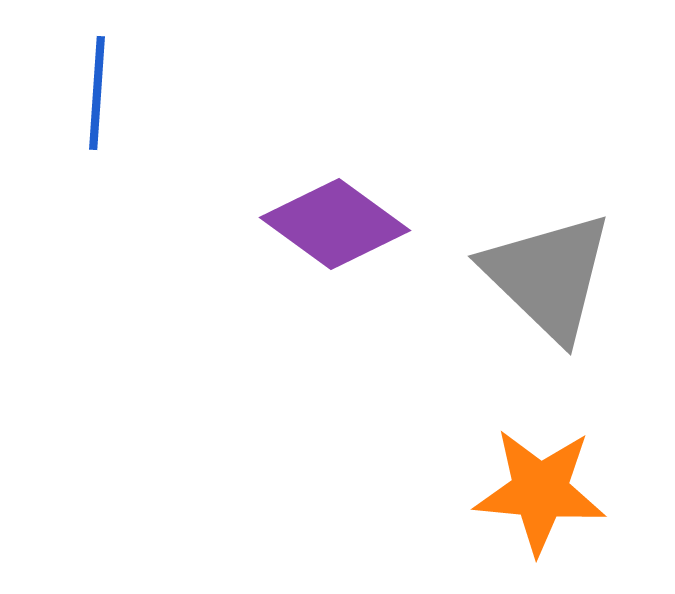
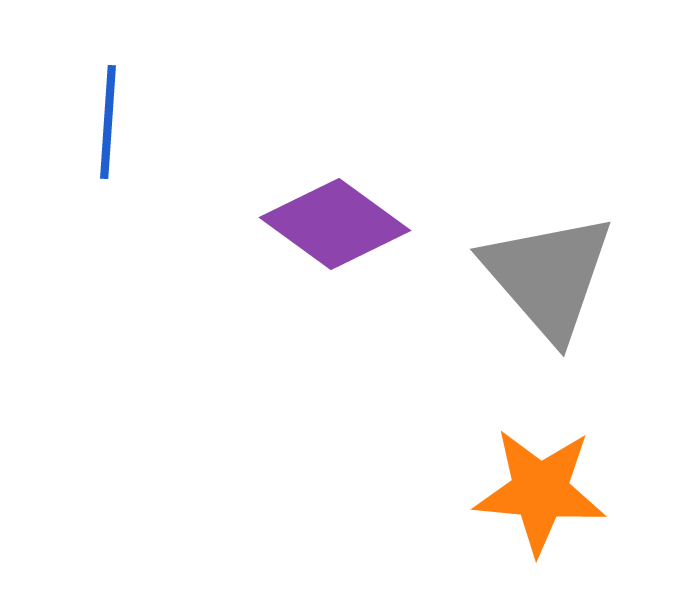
blue line: moved 11 px right, 29 px down
gray triangle: rotated 5 degrees clockwise
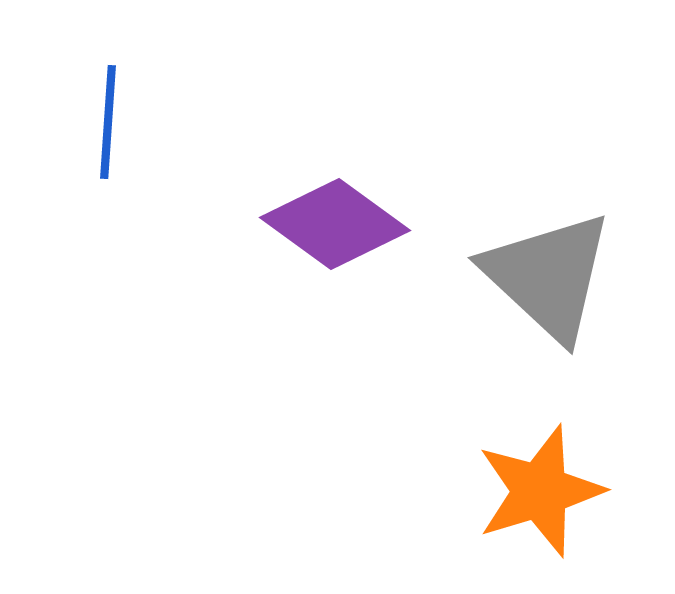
gray triangle: rotated 6 degrees counterclockwise
orange star: rotated 22 degrees counterclockwise
